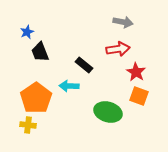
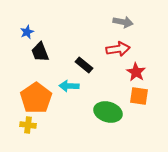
orange square: rotated 12 degrees counterclockwise
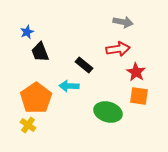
yellow cross: rotated 28 degrees clockwise
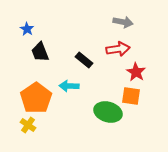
blue star: moved 3 px up; rotated 16 degrees counterclockwise
black rectangle: moved 5 px up
orange square: moved 8 px left
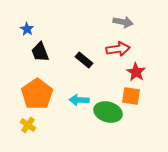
cyan arrow: moved 10 px right, 14 px down
orange pentagon: moved 1 px right, 4 px up
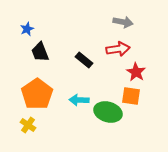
blue star: rotated 16 degrees clockwise
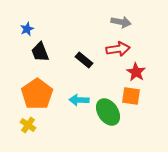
gray arrow: moved 2 px left
green ellipse: rotated 40 degrees clockwise
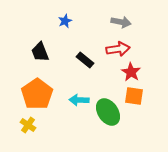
blue star: moved 38 px right, 8 px up
black rectangle: moved 1 px right
red star: moved 5 px left
orange square: moved 3 px right
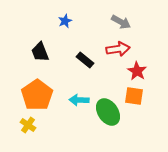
gray arrow: rotated 18 degrees clockwise
red star: moved 6 px right, 1 px up
orange pentagon: moved 1 px down
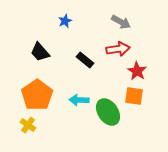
black trapezoid: rotated 20 degrees counterclockwise
